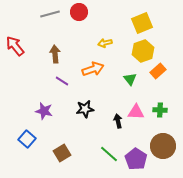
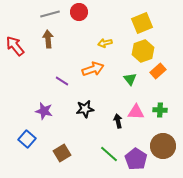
brown arrow: moved 7 px left, 15 px up
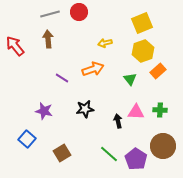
purple line: moved 3 px up
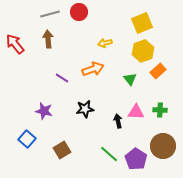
red arrow: moved 2 px up
brown square: moved 3 px up
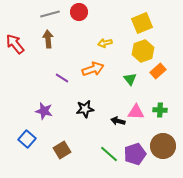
black arrow: rotated 64 degrees counterclockwise
purple pentagon: moved 1 px left, 5 px up; rotated 20 degrees clockwise
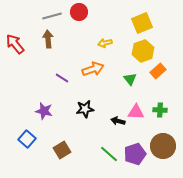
gray line: moved 2 px right, 2 px down
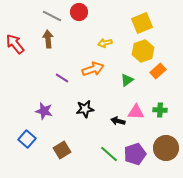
gray line: rotated 42 degrees clockwise
green triangle: moved 3 px left, 1 px down; rotated 32 degrees clockwise
brown circle: moved 3 px right, 2 px down
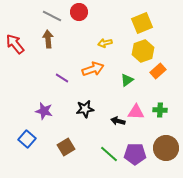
brown square: moved 4 px right, 3 px up
purple pentagon: rotated 20 degrees clockwise
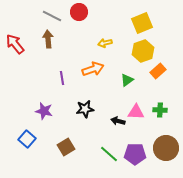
purple line: rotated 48 degrees clockwise
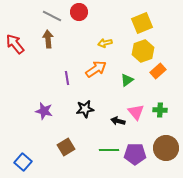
orange arrow: moved 3 px right; rotated 15 degrees counterclockwise
purple line: moved 5 px right
pink triangle: rotated 48 degrees clockwise
blue square: moved 4 px left, 23 px down
green line: moved 4 px up; rotated 42 degrees counterclockwise
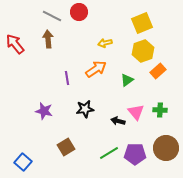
green line: moved 3 px down; rotated 30 degrees counterclockwise
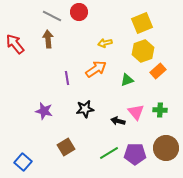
green triangle: rotated 16 degrees clockwise
